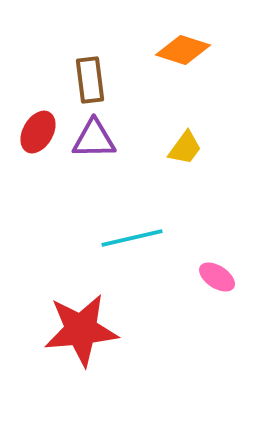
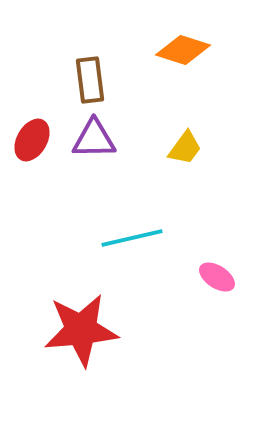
red ellipse: moved 6 px left, 8 px down
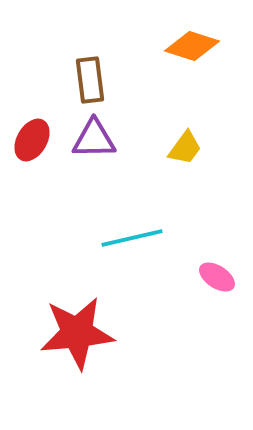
orange diamond: moved 9 px right, 4 px up
red star: moved 4 px left, 3 px down
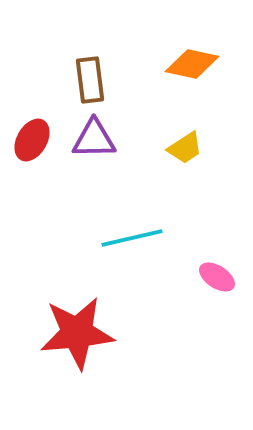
orange diamond: moved 18 px down; rotated 6 degrees counterclockwise
yellow trapezoid: rotated 21 degrees clockwise
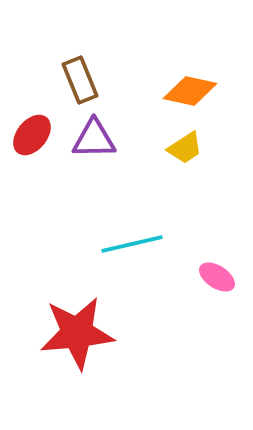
orange diamond: moved 2 px left, 27 px down
brown rectangle: moved 10 px left; rotated 15 degrees counterclockwise
red ellipse: moved 5 px up; rotated 9 degrees clockwise
cyan line: moved 6 px down
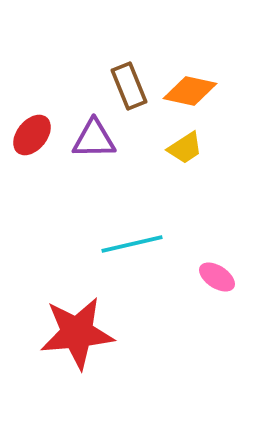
brown rectangle: moved 49 px right, 6 px down
